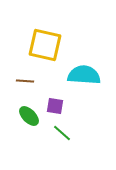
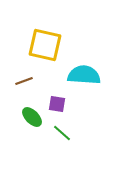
brown line: moved 1 px left; rotated 24 degrees counterclockwise
purple square: moved 2 px right, 2 px up
green ellipse: moved 3 px right, 1 px down
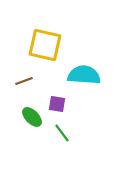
green line: rotated 12 degrees clockwise
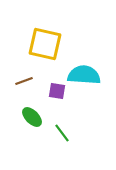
yellow square: moved 1 px up
purple square: moved 13 px up
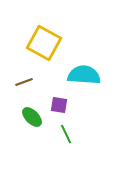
yellow square: moved 1 px left, 1 px up; rotated 16 degrees clockwise
brown line: moved 1 px down
purple square: moved 2 px right, 14 px down
green line: moved 4 px right, 1 px down; rotated 12 degrees clockwise
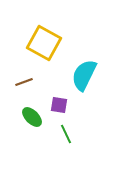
cyan semicircle: rotated 68 degrees counterclockwise
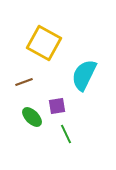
purple square: moved 2 px left, 1 px down; rotated 18 degrees counterclockwise
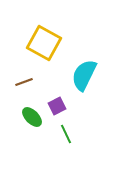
purple square: rotated 18 degrees counterclockwise
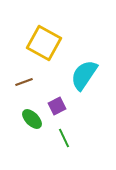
cyan semicircle: rotated 8 degrees clockwise
green ellipse: moved 2 px down
green line: moved 2 px left, 4 px down
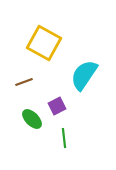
green line: rotated 18 degrees clockwise
